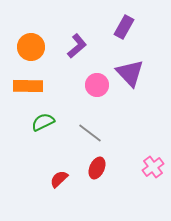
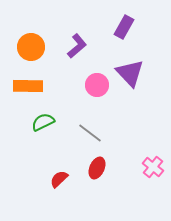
pink cross: rotated 15 degrees counterclockwise
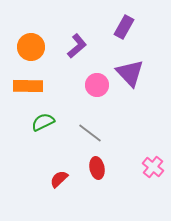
red ellipse: rotated 35 degrees counterclockwise
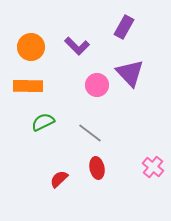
purple L-shape: rotated 85 degrees clockwise
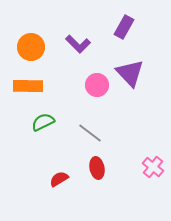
purple L-shape: moved 1 px right, 2 px up
red semicircle: rotated 12 degrees clockwise
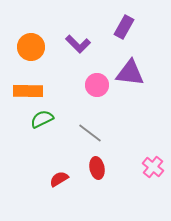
purple triangle: rotated 40 degrees counterclockwise
orange rectangle: moved 5 px down
green semicircle: moved 1 px left, 3 px up
